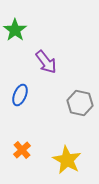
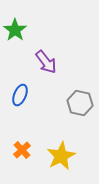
yellow star: moved 6 px left, 4 px up; rotated 16 degrees clockwise
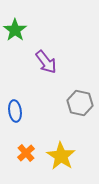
blue ellipse: moved 5 px left, 16 px down; rotated 30 degrees counterclockwise
orange cross: moved 4 px right, 3 px down
yellow star: rotated 12 degrees counterclockwise
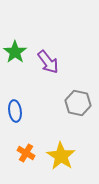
green star: moved 22 px down
purple arrow: moved 2 px right
gray hexagon: moved 2 px left
orange cross: rotated 18 degrees counterclockwise
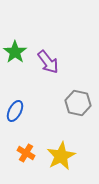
blue ellipse: rotated 35 degrees clockwise
yellow star: rotated 12 degrees clockwise
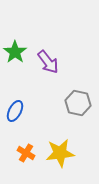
yellow star: moved 1 px left, 3 px up; rotated 20 degrees clockwise
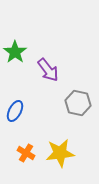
purple arrow: moved 8 px down
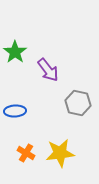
blue ellipse: rotated 60 degrees clockwise
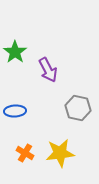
purple arrow: rotated 10 degrees clockwise
gray hexagon: moved 5 px down
orange cross: moved 1 px left
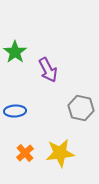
gray hexagon: moved 3 px right
orange cross: rotated 18 degrees clockwise
